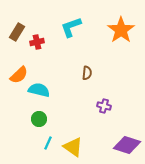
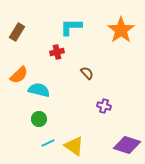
cyan L-shape: rotated 20 degrees clockwise
red cross: moved 20 px right, 10 px down
brown semicircle: rotated 48 degrees counterclockwise
cyan line: rotated 40 degrees clockwise
yellow triangle: moved 1 px right, 1 px up
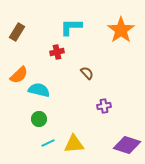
purple cross: rotated 24 degrees counterclockwise
yellow triangle: moved 2 px up; rotated 40 degrees counterclockwise
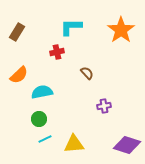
cyan semicircle: moved 3 px right, 2 px down; rotated 25 degrees counterclockwise
cyan line: moved 3 px left, 4 px up
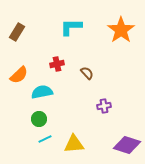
red cross: moved 12 px down
